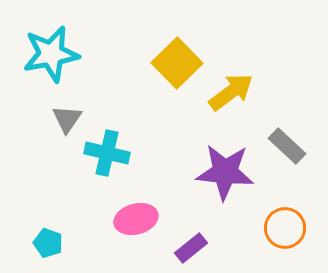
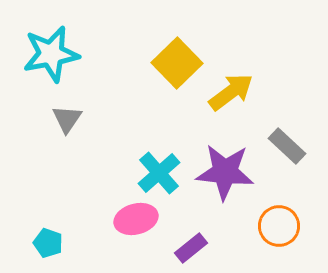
cyan cross: moved 52 px right, 20 px down; rotated 36 degrees clockwise
orange circle: moved 6 px left, 2 px up
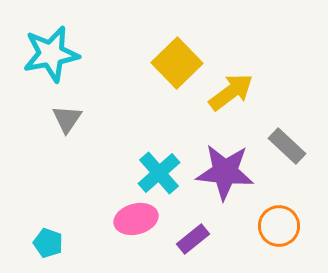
purple rectangle: moved 2 px right, 9 px up
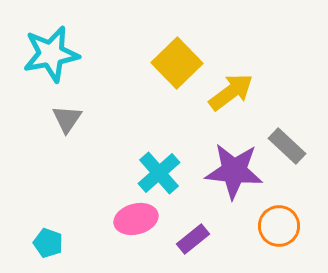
purple star: moved 9 px right, 1 px up
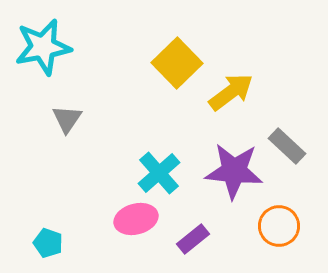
cyan star: moved 8 px left, 7 px up
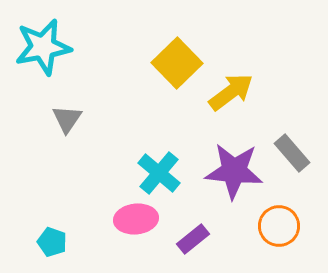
gray rectangle: moved 5 px right, 7 px down; rotated 6 degrees clockwise
cyan cross: rotated 9 degrees counterclockwise
pink ellipse: rotated 9 degrees clockwise
cyan pentagon: moved 4 px right, 1 px up
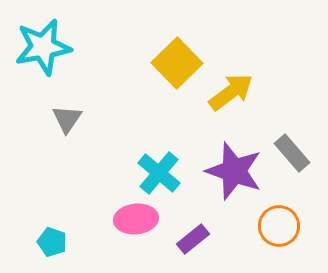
purple star: rotated 14 degrees clockwise
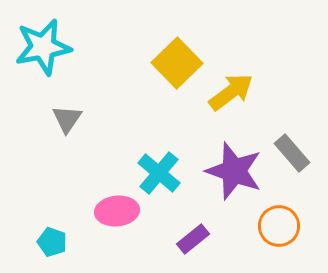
pink ellipse: moved 19 px left, 8 px up
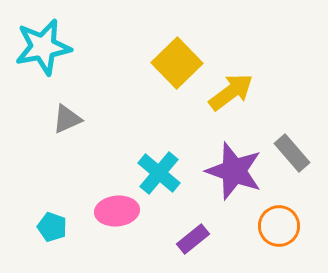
gray triangle: rotated 32 degrees clockwise
cyan pentagon: moved 15 px up
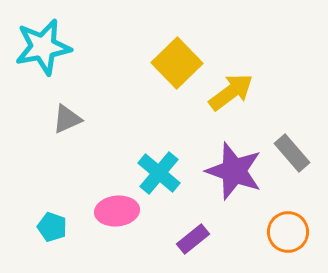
orange circle: moved 9 px right, 6 px down
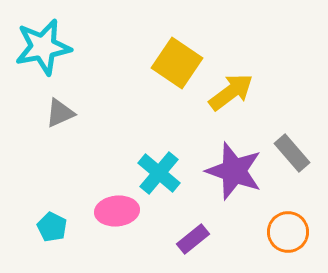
yellow square: rotated 12 degrees counterclockwise
gray triangle: moved 7 px left, 6 px up
cyan pentagon: rotated 8 degrees clockwise
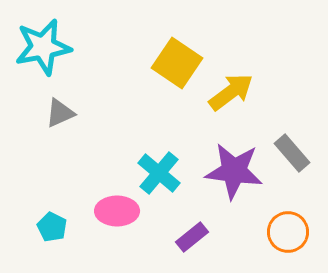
purple star: rotated 12 degrees counterclockwise
pink ellipse: rotated 6 degrees clockwise
purple rectangle: moved 1 px left, 2 px up
